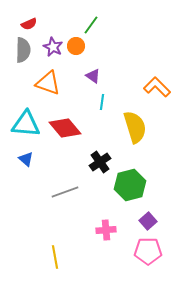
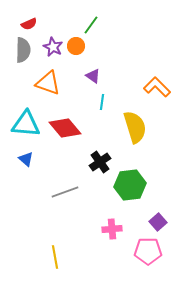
green hexagon: rotated 8 degrees clockwise
purple square: moved 10 px right, 1 px down
pink cross: moved 6 px right, 1 px up
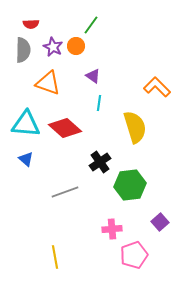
red semicircle: moved 2 px right; rotated 21 degrees clockwise
cyan line: moved 3 px left, 1 px down
red diamond: rotated 8 degrees counterclockwise
purple square: moved 2 px right
pink pentagon: moved 14 px left, 4 px down; rotated 20 degrees counterclockwise
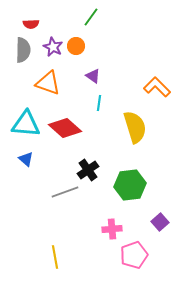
green line: moved 8 px up
black cross: moved 12 px left, 8 px down
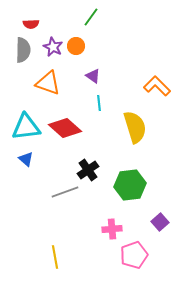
orange L-shape: moved 1 px up
cyan line: rotated 14 degrees counterclockwise
cyan triangle: moved 3 px down; rotated 12 degrees counterclockwise
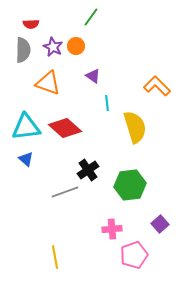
cyan line: moved 8 px right
purple square: moved 2 px down
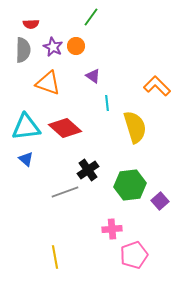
purple square: moved 23 px up
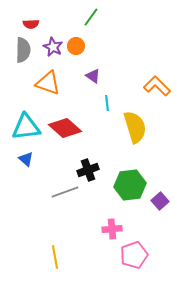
black cross: rotated 15 degrees clockwise
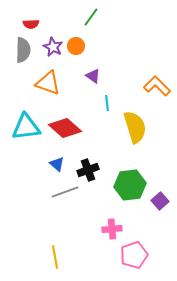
blue triangle: moved 31 px right, 5 px down
